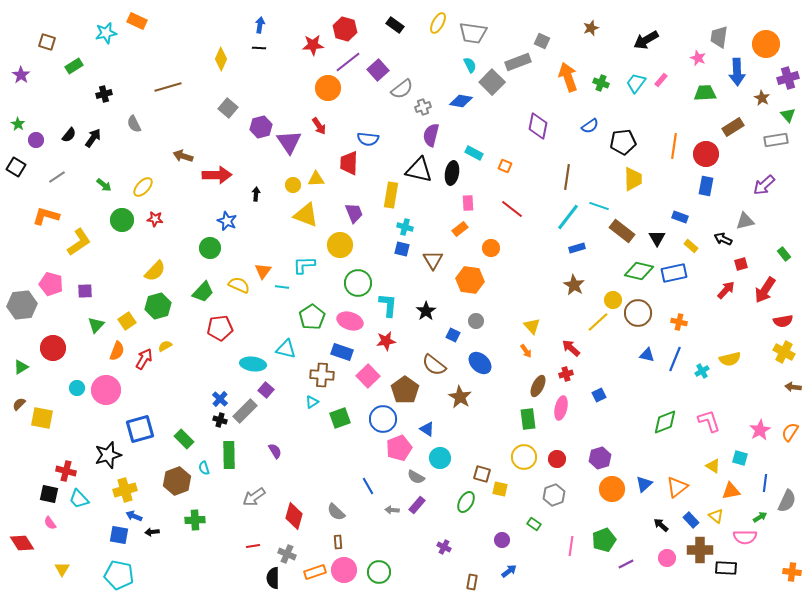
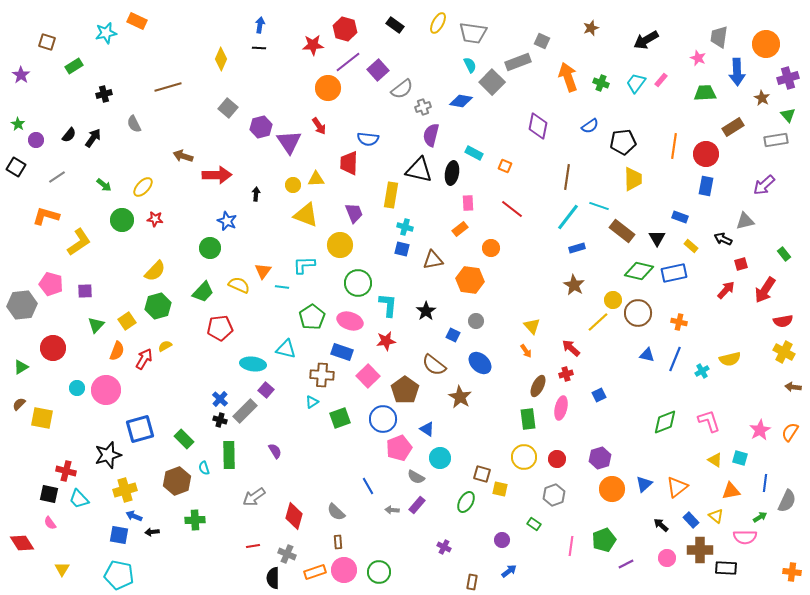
brown triangle at (433, 260): rotated 50 degrees clockwise
yellow triangle at (713, 466): moved 2 px right, 6 px up
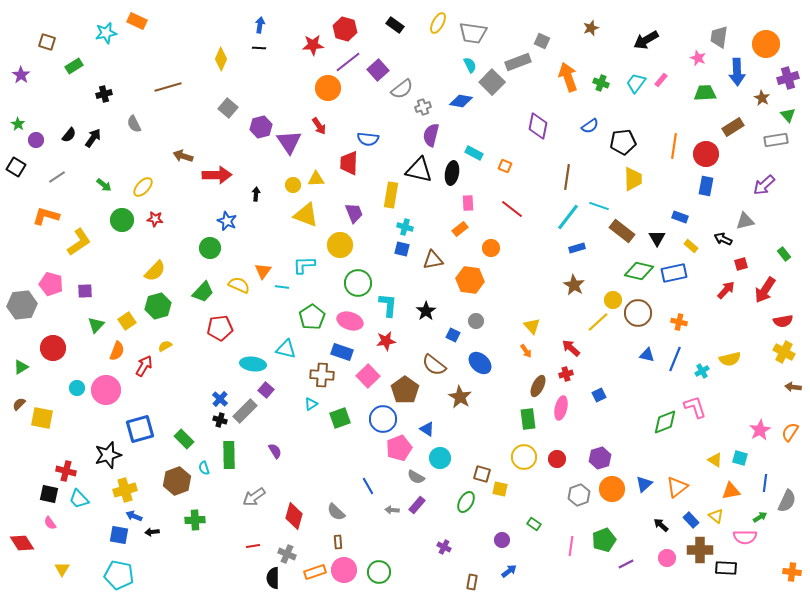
red arrow at (144, 359): moved 7 px down
cyan triangle at (312, 402): moved 1 px left, 2 px down
pink L-shape at (709, 421): moved 14 px left, 14 px up
gray hexagon at (554, 495): moved 25 px right
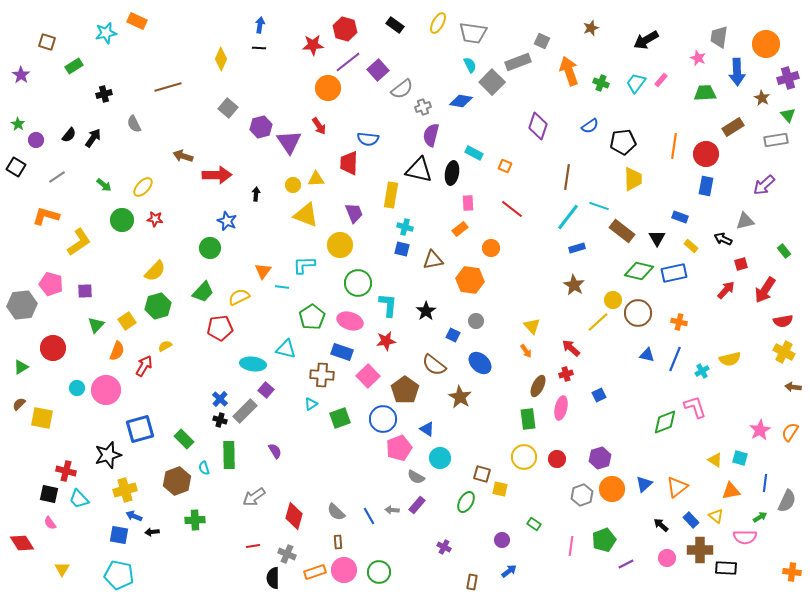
orange arrow at (568, 77): moved 1 px right, 6 px up
purple diamond at (538, 126): rotated 8 degrees clockwise
green rectangle at (784, 254): moved 3 px up
yellow semicircle at (239, 285): moved 12 px down; rotated 50 degrees counterclockwise
blue line at (368, 486): moved 1 px right, 30 px down
gray hexagon at (579, 495): moved 3 px right
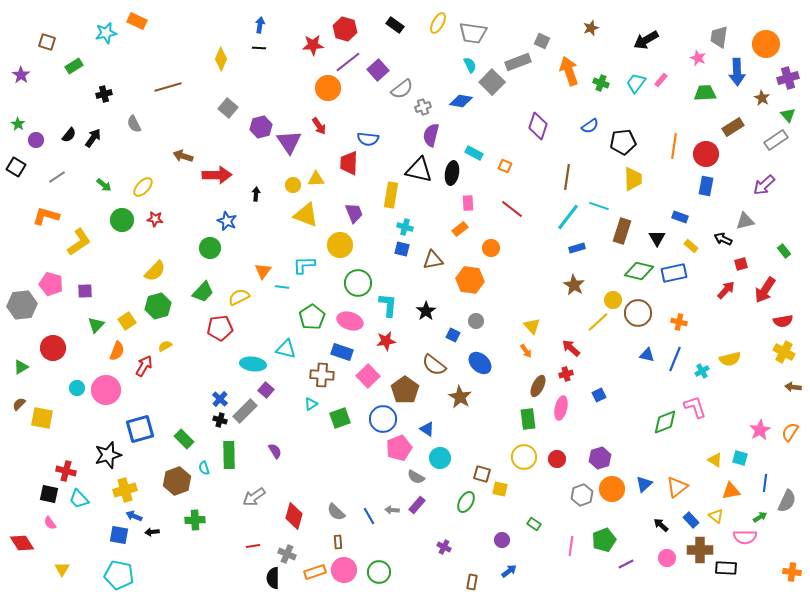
gray rectangle at (776, 140): rotated 25 degrees counterclockwise
brown rectangle at (622, 231): rotated 70 degrees clockwise
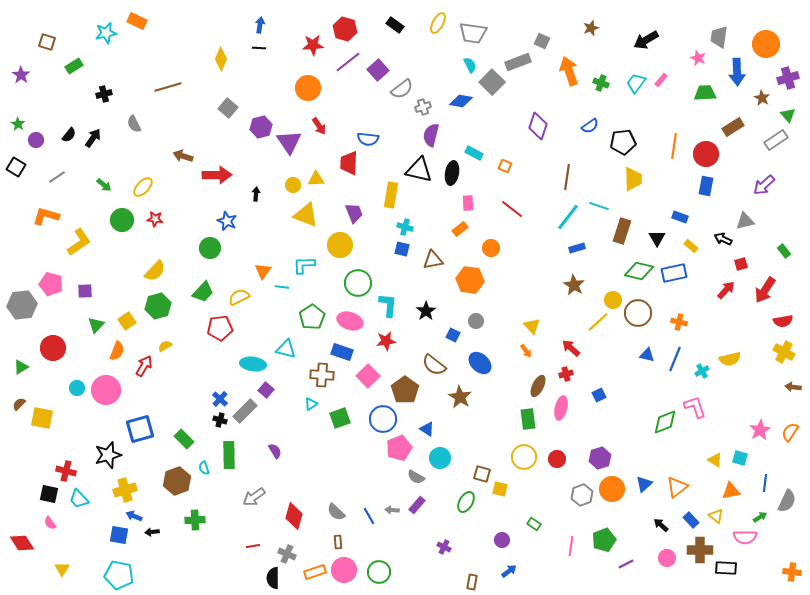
orange circle at (328, 88): moved 20 px left
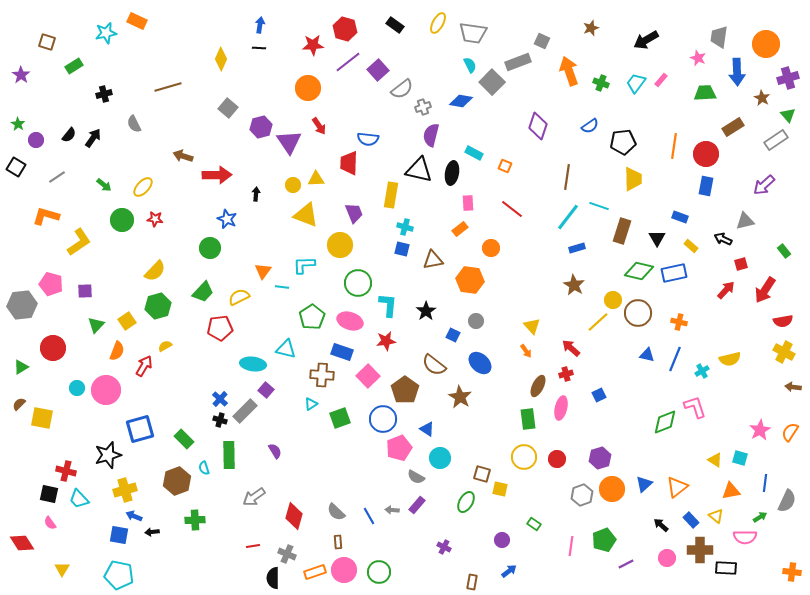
blue star at (227, 221): moved 2 px up
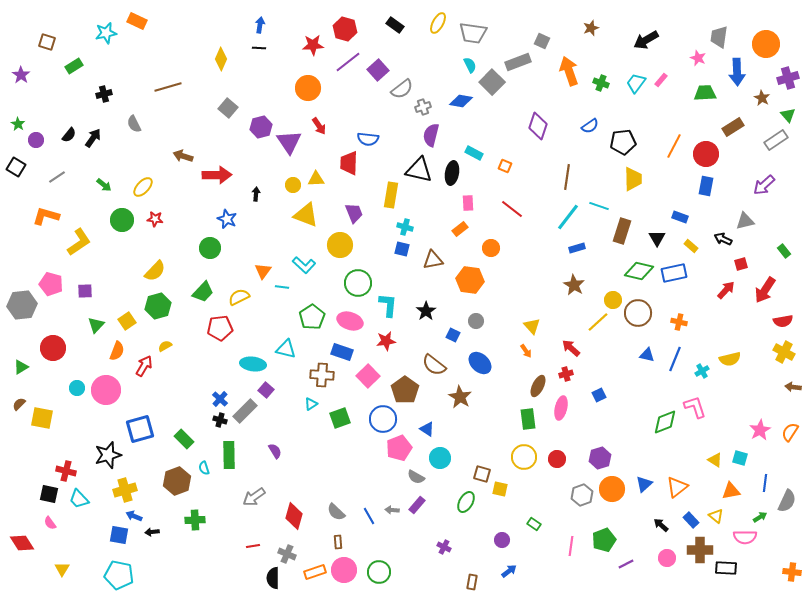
orange line at (674, 146): rotated 20 degrees clockwise
cyan L-shape at (304, 265): rotated 135 degrees counterclockwise
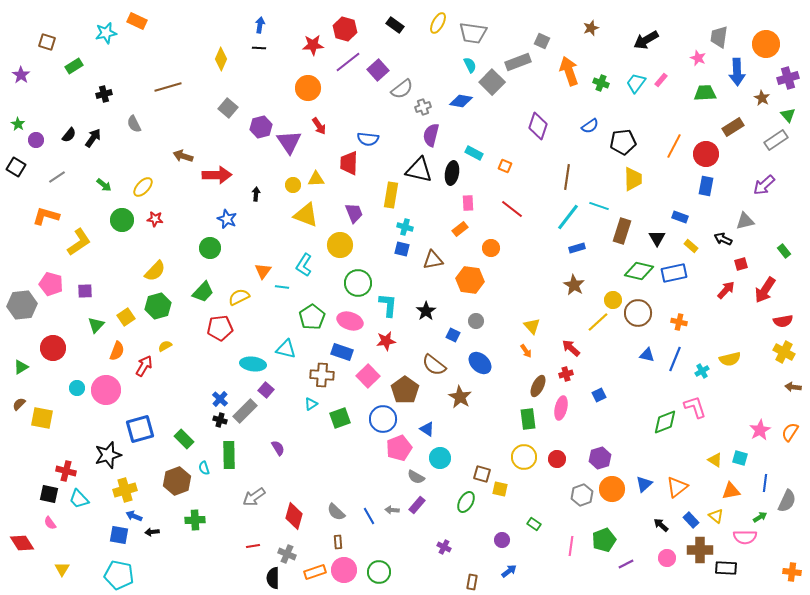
cyan L-shape at (304, 265): rotated 80 degrees clockwise
yellow square at (127, 321): moved 1 px left, 4 px up
purple semicircle at (275, 451): moved 3 px right, 3 px up
